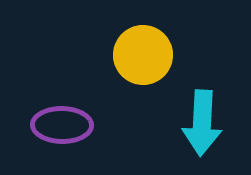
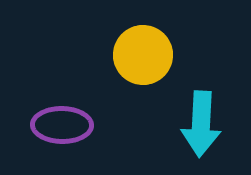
cyan arrow: moved 1 px left, 1 px down
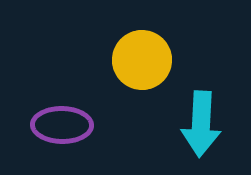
yellow circle: moved 1 px left, 5 px down
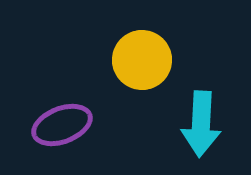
purple ellipse: rotated 22 degrees counterclockwise
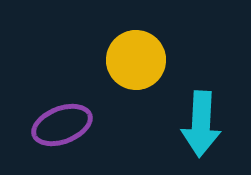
yellow circle: moved 6 px left
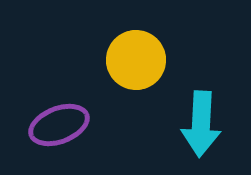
purple ellipse: moved 3 px left
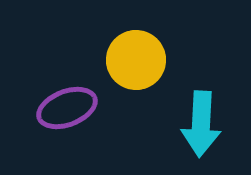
purple ellipse: moved 8 px right, 17 px up
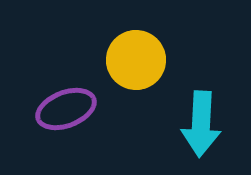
purple ellipse: moved 1 px left, 1 px down
